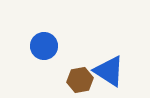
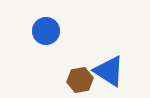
blue circle: moved 2 px right, 15 px up
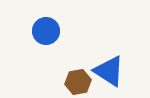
brown hexagon: moved 2 px left, 2 px down
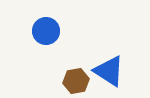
brown hexagon: moved 2 px left, 1 px up
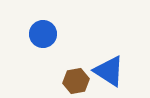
blue circle: moved 3 px left, 3 px down
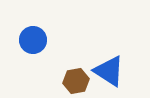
blue circle: moved 10 px left, 6 px down
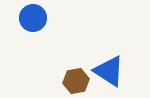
blue circle: moved 22 px up
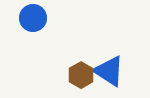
brown hexagon: moved 5 px right, 6 px up; rotated 20 degrees counterclockwise
